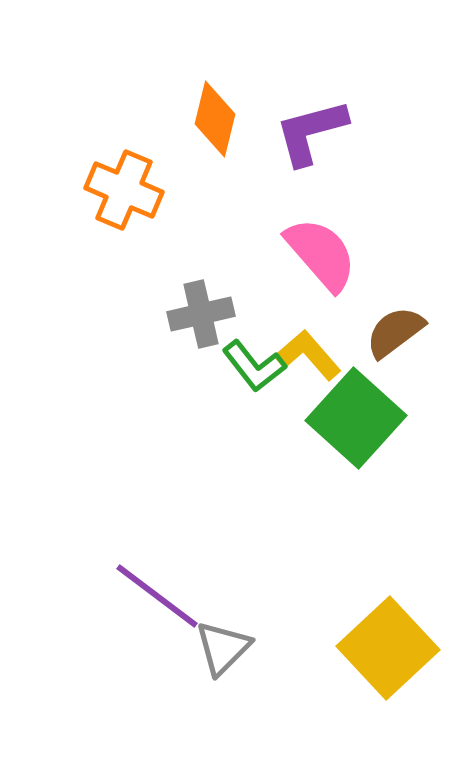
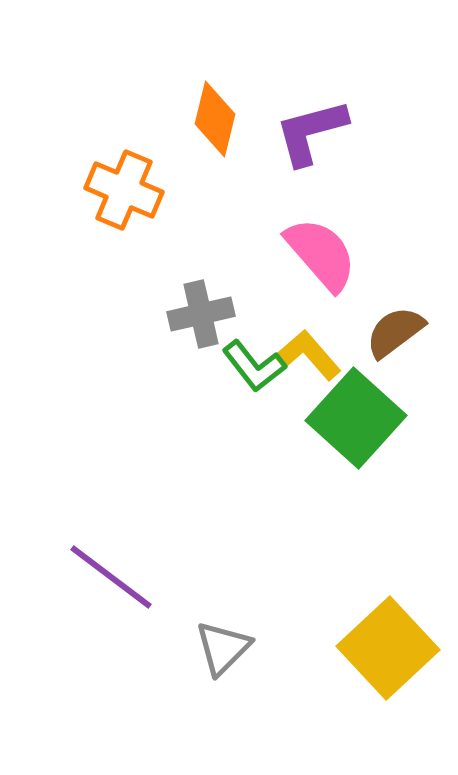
purple line: moved 46 px left, 19 px up
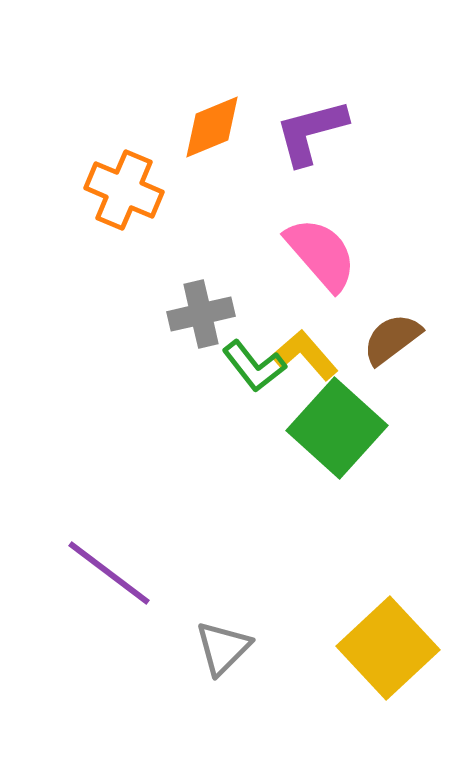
orange diamond: moved 3 px left, 8 px down; rotated 54 degrees clockwise
brown semicircle: moved 3 px left, 7 px down
yellow L-shape: moved 3 px left
green square: moved 19 px left, 10 px down
purple line: moved 2 px left, 4 px up
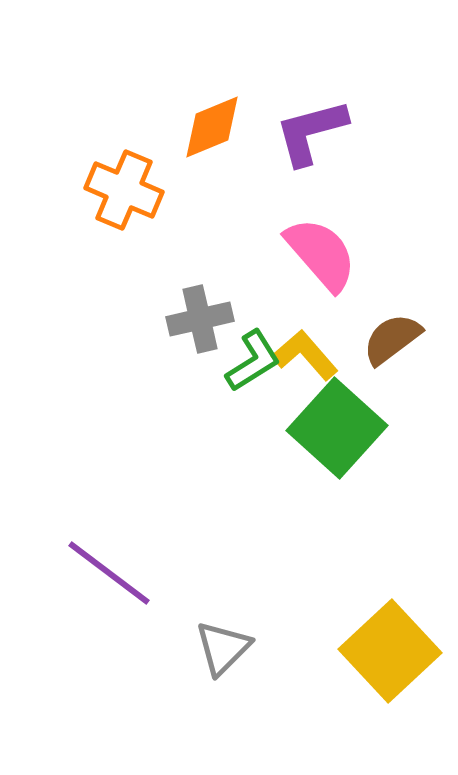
gray cross: moved 1 px left, 5 px down
green L-shape: moved 1 px left, 5 px up; rotated 84 degrees counterclockwise
yellow square: moved 2 px right, 3 px down
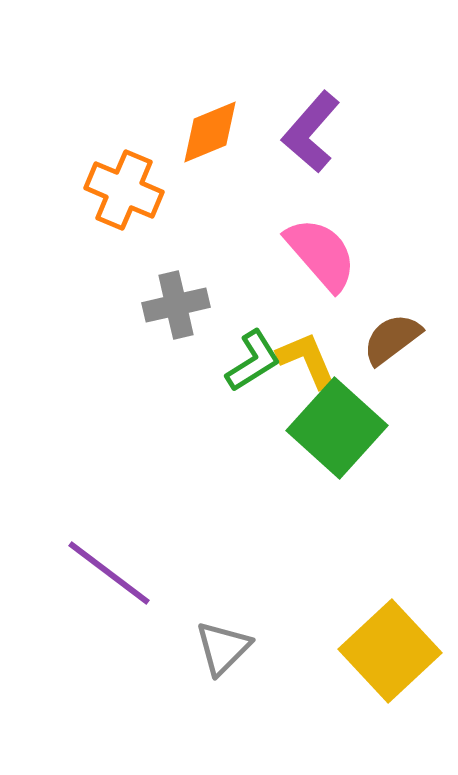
orange diamond: moved 2 px left, 5 px down
purple L-shape: rotated 34 degrees counterclockwise
gray cross: moved 24 px left, 14 px up
yellow L-shape: moved 2 px right, 5 px down; rotated 18 degrees clockwise
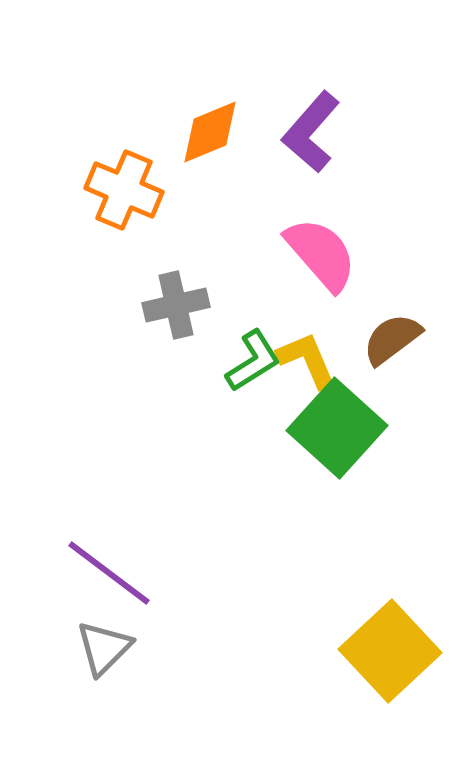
gray triangle: moved 119 px left
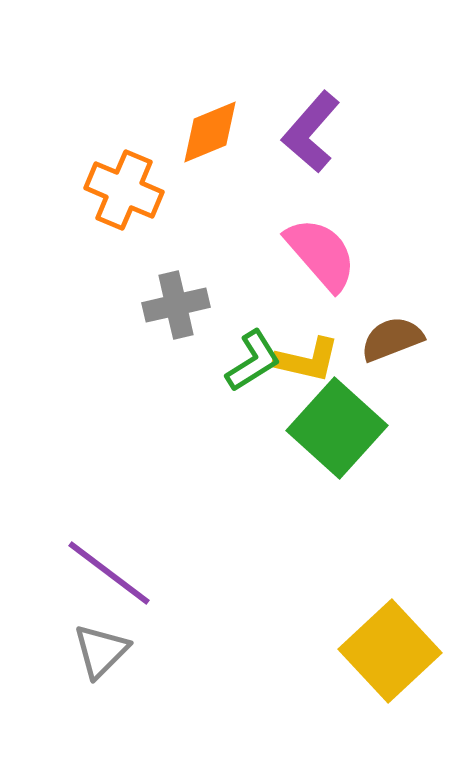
brown semicircle: rotated 16 degrees clockwise
yellow L-shape: rotated 126 degrees clockwise
gray triangle: moved 3 px left, 3 px down
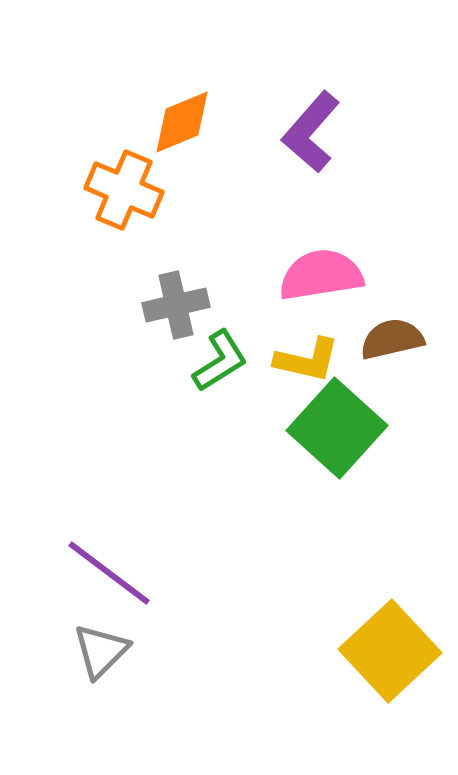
orange diamond: moved 28 px left, 10 px up
pink semicircle: moved 21 px down; rotated 58 degrees counterclockwise
brown semicircle: rotated 8 degrees clockwise
green L-shape: moved 33 px left
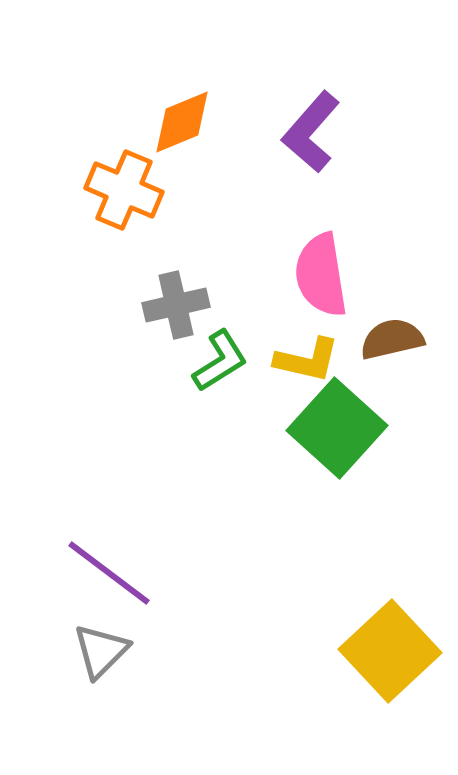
pink semicircle: rotated 90 degrees counterclockwise
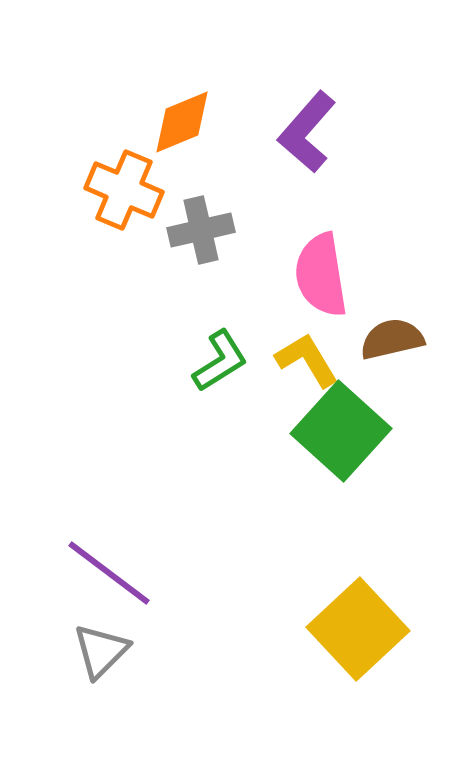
purple L-shape: moved 4 px left
gray cross: moved 25 px right, 75 px up
yellow L-shape: rotated 134 degrees counterclockwise
green square: moved 4 px right, 3 px down
yellow square: moved 32 px left, 22 px up
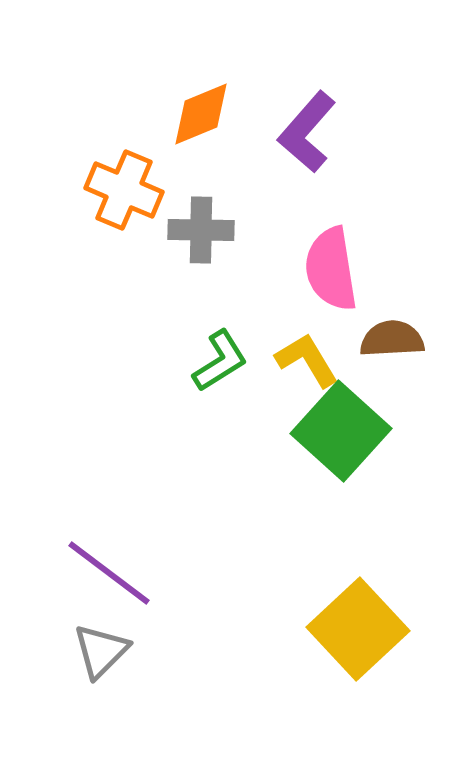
orange diamond: moved 19 px right, 8 px up
gray cross: rotated 14 degrees clockwise
pink semicircle: moved 10 px right, 6 px up
brown semicircle: rotated 10 degrees clockwise
